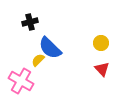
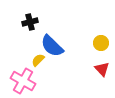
blue semicircle: moved 2 px right, 2 px up
pink cross: moved 2 px right
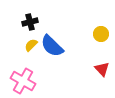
yellow circle: moved 9 px up
yellow semicircle: moved 7 px left, 15 px up
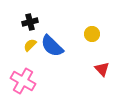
yellow circle: moved 9 px left
yellow semicircle: moved 1 px left
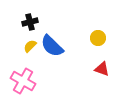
yellow circle: moved 6 px right, 4 px down
yellow semicircle: moved 1 px down
red triangle: rotated 28 degrees counterclockwise
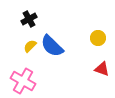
black cross: moved 1 px left, 3 px up; rotated 14 degrees counterclockwise
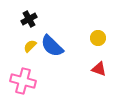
red triangle: moved 3 px left
pink cross: rotated 15 degrees counterclockwise
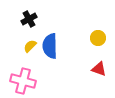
blue semicircle: moved 2 px left; rotated 45 degrees clockwise
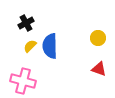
black cross: moved 3 px left, 4 px down
